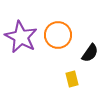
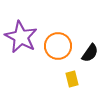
orange circle: moved 11 px down
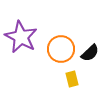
orange circle: moved 3 px right, 3 px down
black semicircle: rotated 12 degrees clockwise
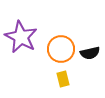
black semicircle: rotated 30 degrees clockwise
yellow rectangle: moved 9 px left
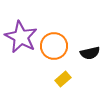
orange circle: moved 7 px left, 3 px up
yellow rectangle: rotated 63 degrees clockwise
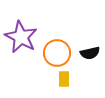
orange circle: moved 3 px right, 7 px down
yellow rectangle: moved 1 px right; rotated 49 degrees counterclockwise
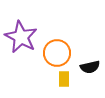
black semicircle: moved 14 px down
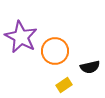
orange circle: moved 2 px left, 2 px up
yellow rectangle: moved 6 px down; rotated 56 degrees clockwise
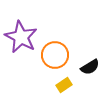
orange circle: moved 4 px down
black semicircle: rotated 18 degrees counterclockwise
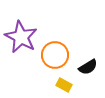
black semicircle: moved 2 px left
yellow rectangle: rotated 63 degrees clockwise
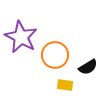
yellow rectangle: moved 1 px right; rotated 21 degrees counterclockwise
